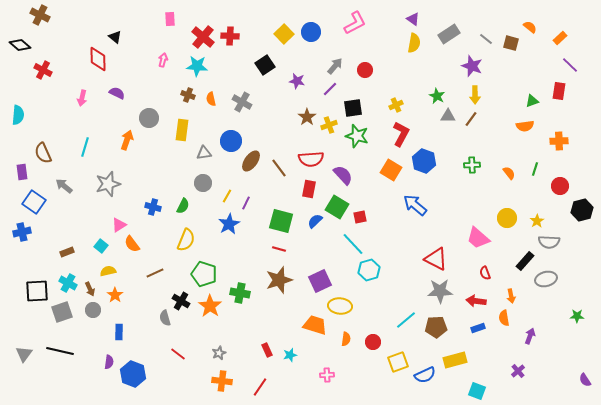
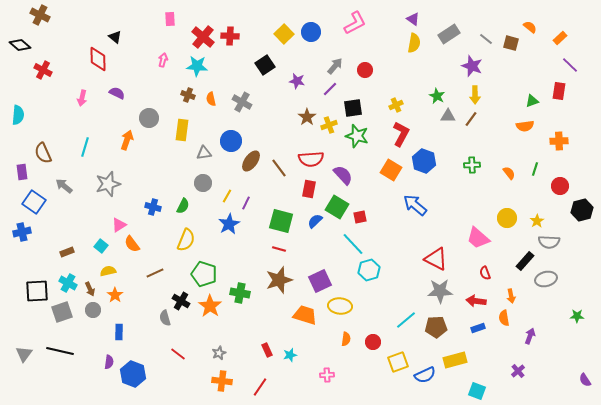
orange trapezoid at (315, 325): moved 10 px left, 10 px up
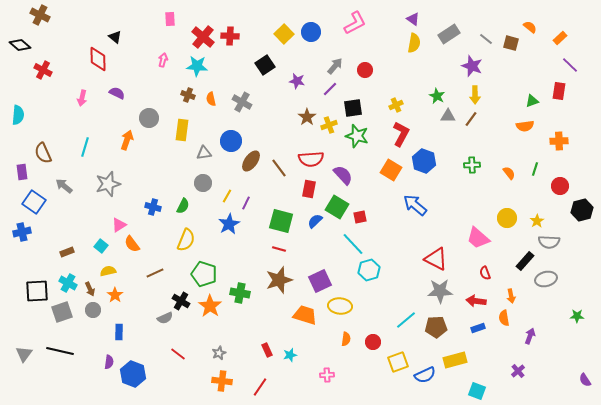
gray semicircle at (165, 318): rotated 98 degrees counterclockwise
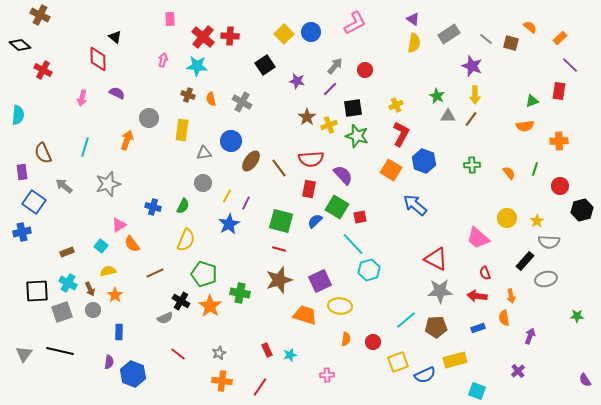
red arrow at (476, 301): moved 1 px right, 5 px up
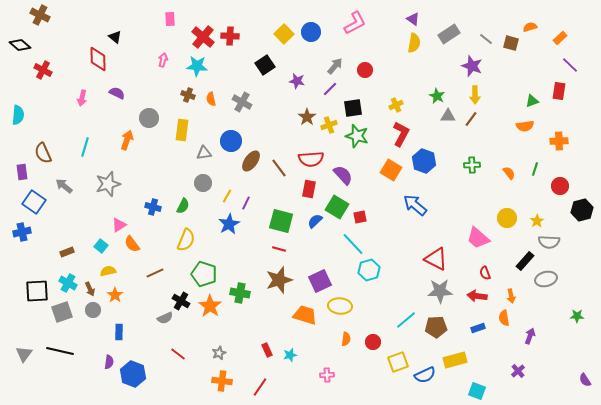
orange semicircle at (530, 27): rotated 56 degrees counterclockwise
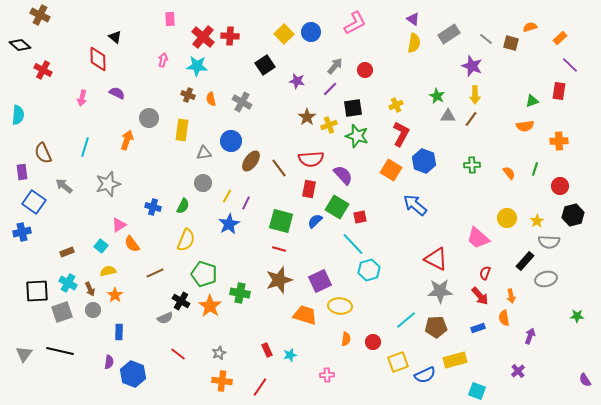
black hexagon at (582, 210): moved 9 px left, 5 px down
red semicircle at (485, 273): rotated 40 degrees clockwise
red arrow at (477, 296): moved 3 px right; rotated 138 degrees counterclockwise
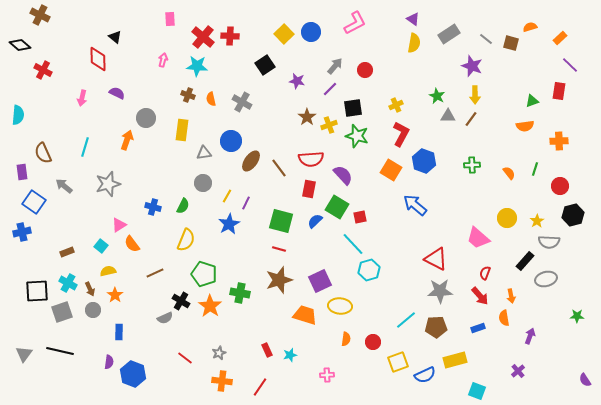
gray circle at (149, 118): moved 3 px left
red line at (178, 354): moved 7 px right, 4 px down
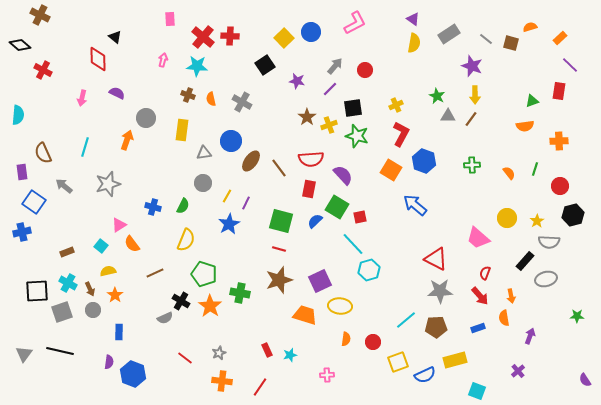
yellow square at (284, 34): moved 4 px down
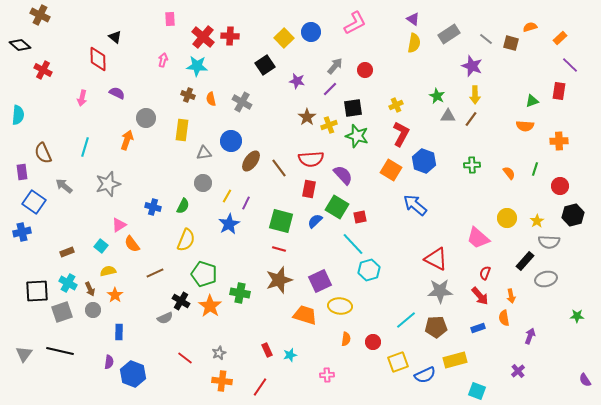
orange semicircle at (525, 126): rotated 12 degrees clockwise
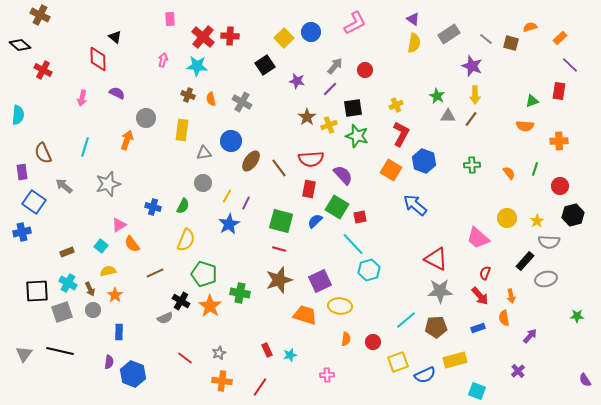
purple arrow at (530, 336): rotated 21 degrees clockwise
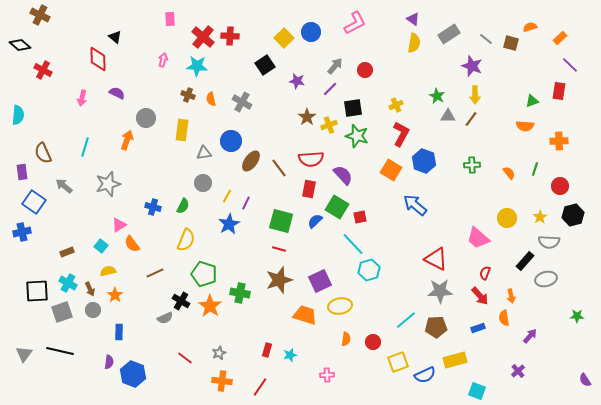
yellow star at (537, 221): moved 3 px right, 4 px up
yellow ellipse at (340, 306): rotated 15 degrees counterclockwise
red rectangle at (267, 350): rotated 40 degrees clockwise
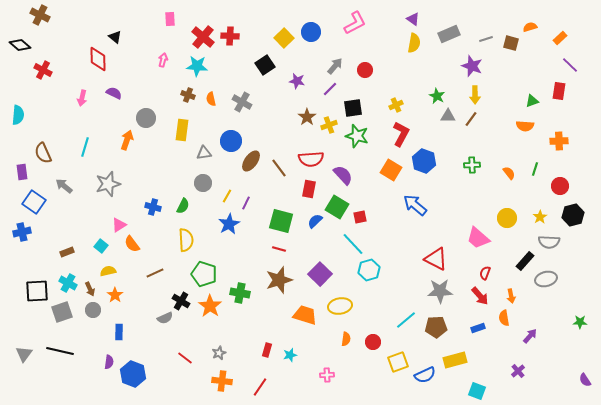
gray rectangle at (449, 34): rotated 10 degrees clockwise
gray line at (486, 39): rotated 56 degrees counterclockwise
purple semicircle at (117, 93): moved 3 px left
yellow semicircle at (186, 240): rotated 25 degrees counterclockwise
purple square at (320, 281): moved 7 px up; rotated 20 degrees counterclockwise
green star at (577, 316): moved 3 px right, 6 px down
